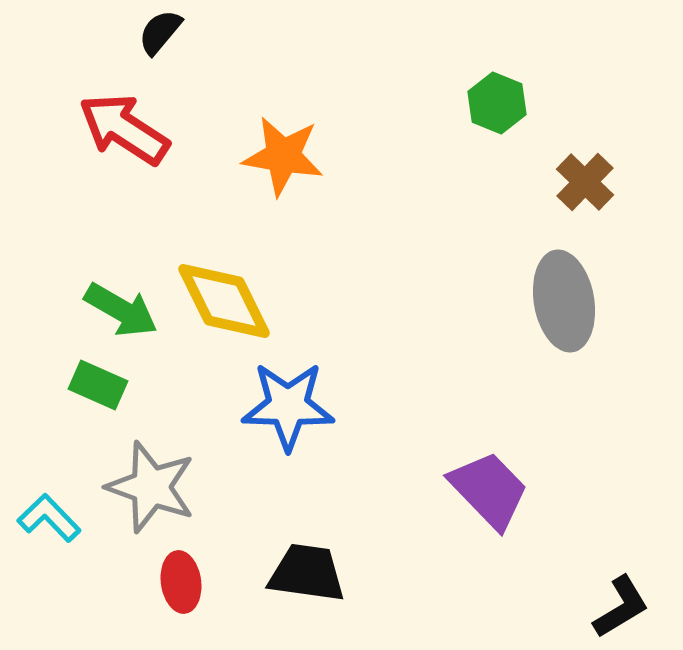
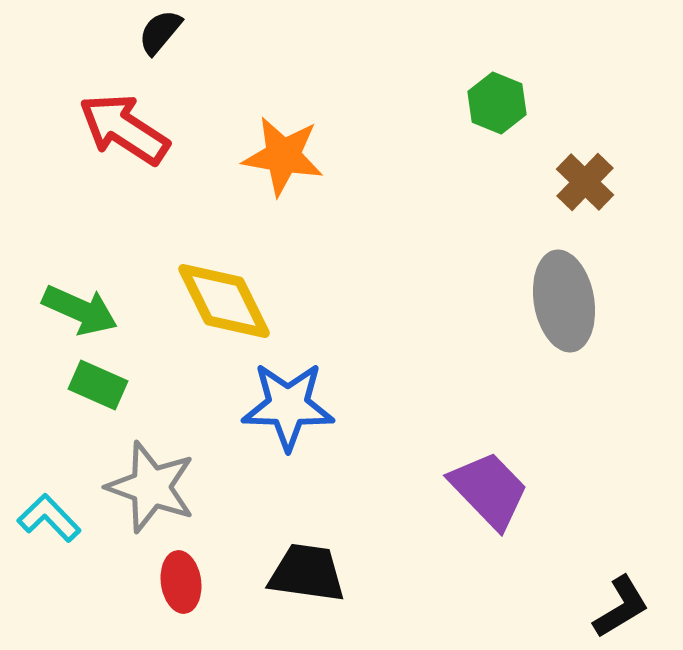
green arrow: moved 41 px left; rotated 6 degrees counterclockwise
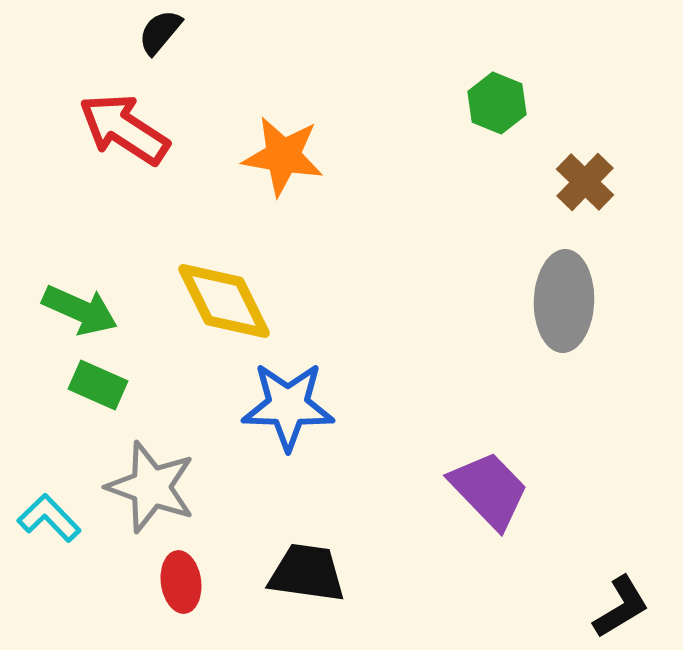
gray ellipse: rotated 12 degrees clockwise
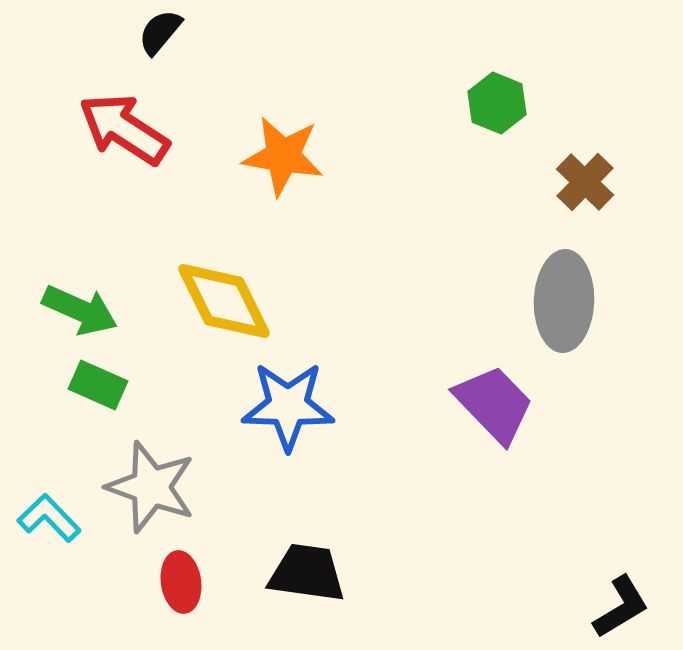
purple trapezoid: moved 5 px right, 86 px up
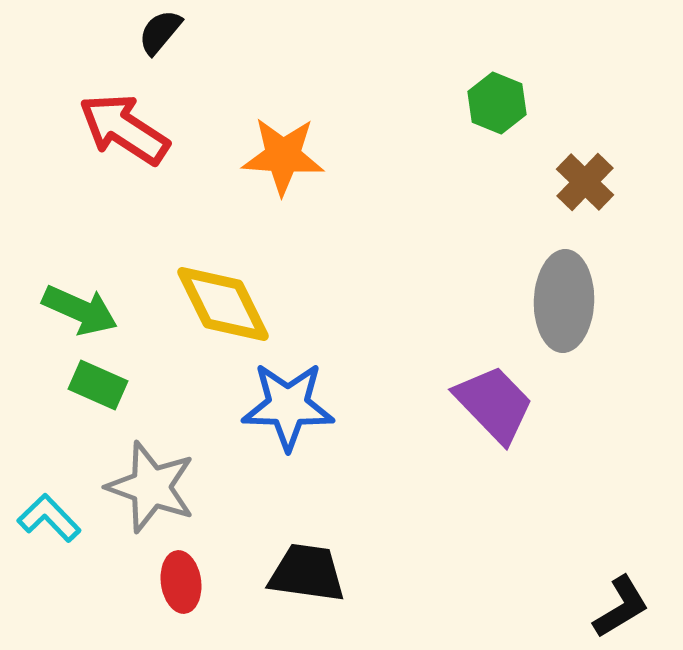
orange star: rotated 6 degrees counterclockwise
yellow diamond: moved 1 px left, 3 px down
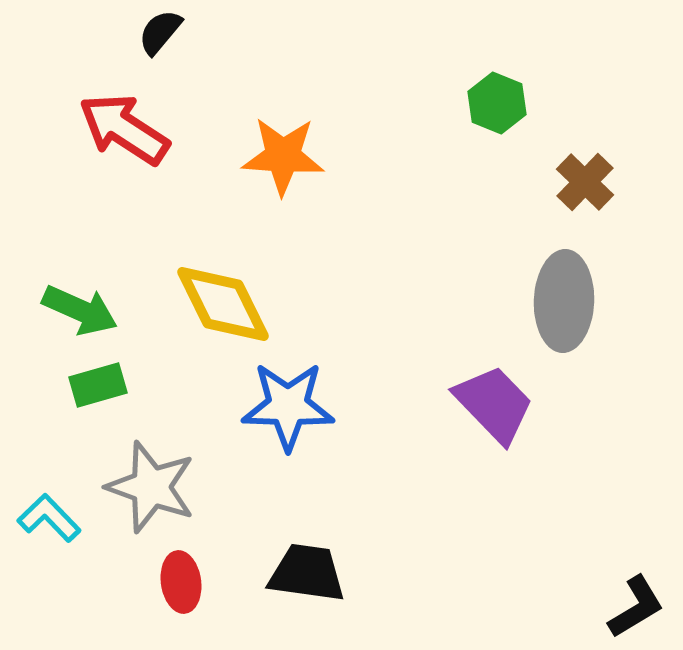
green rectangle: rotated 40 degrees counterclockwise
black L-shape: moved 15 px right
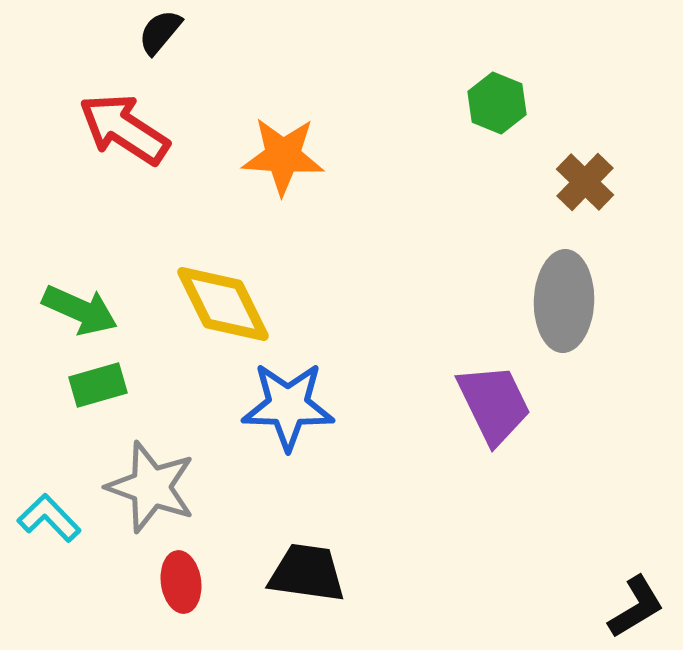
purple trapezoid: rotated 18 degrees clockwise
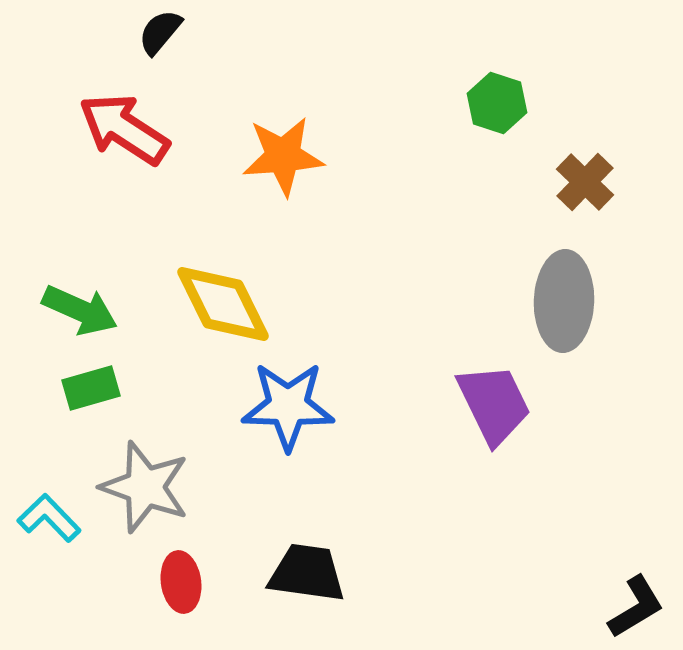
green hexagon: rotated 4 degrees counterclockwise
orange star: rotated 8 degrees counterclockwise
green rectangle: moved 7 px left, 3 px down
gray star: moved 6 px left
